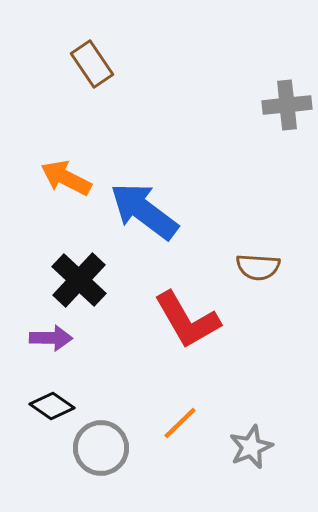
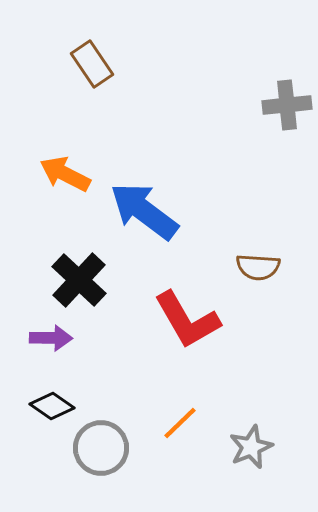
orange arrow: moved 1 px left, 4 px up
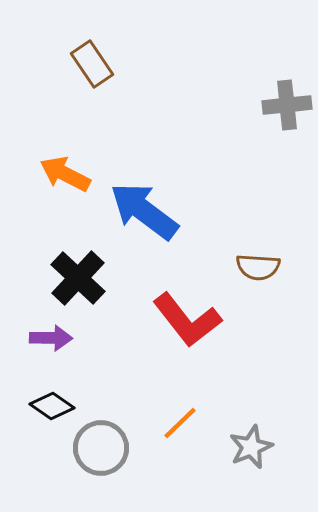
black cross: moved 1 px left, 2 px up
red L-shape: rotated 8 degrees counterclockwise
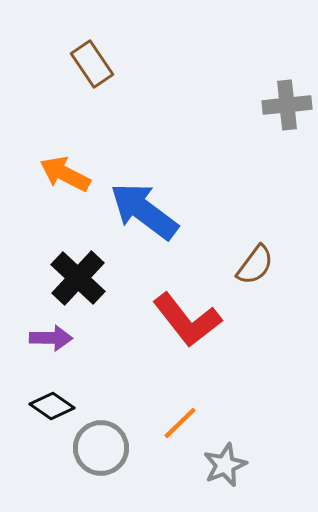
brown semicircle: moved 3 px left, 2 px up; rotated 57 degrees counterclockwise
gray star: moved 26 px left, 18 px down
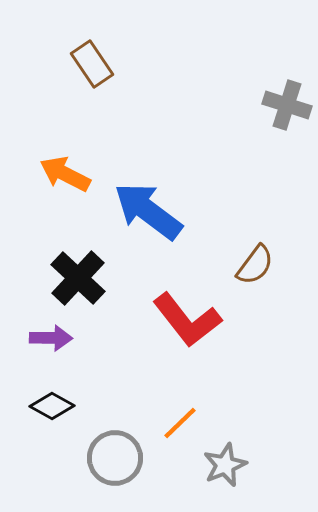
gray cross: rotated 24 degrees clockwise
blue arrow: moved 4 px right
black diamond: rotated 6 degrees counterclockwise
gray circle: moved 14 px right, 10 px down
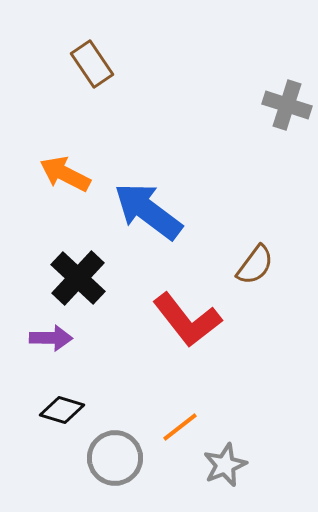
black diamond: moved 10 px right, 4 px down; rotated 12 degrees counterclockwise
orange line: moved 4 px down; rotated 6 degrees clockwise
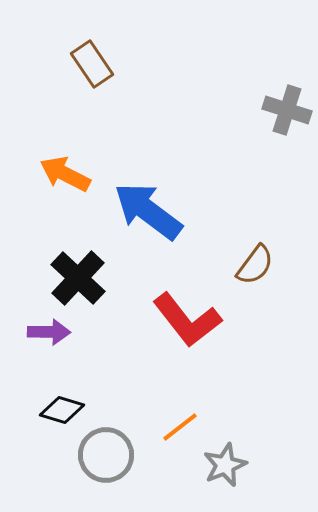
gray cross: moved 5 px down
purple arrow: moved 2 px left, 6 px up
gray circle: moved 9 px left, 3 px up
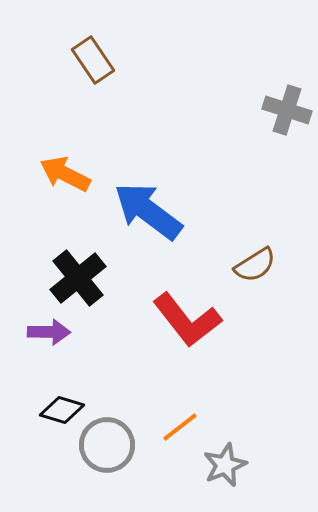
brown rectangle: moved 1 px right, 4 px up
brown semicircle: rotated 21 degrees clockwise
black cross: rotated 8 degrees clockwise
gray circle: moved 1 px right, 10 px up
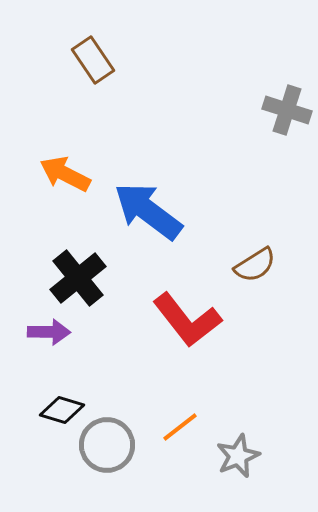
gray star: moved 13 px right, 9 px up
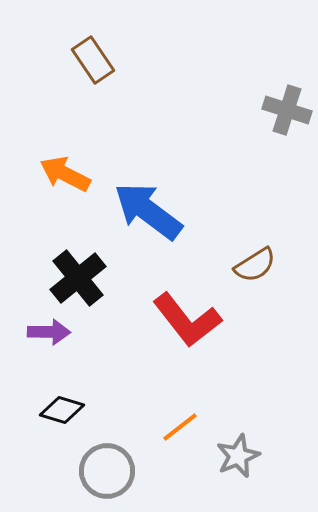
gray circle: moved 26 px down
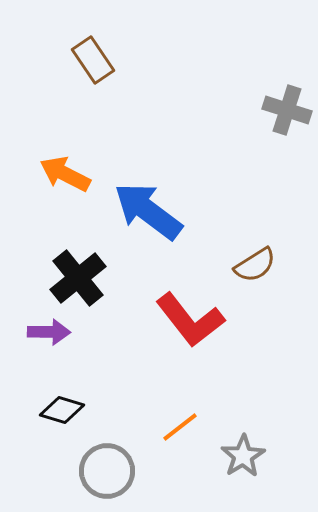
red L-shape: moved 3 px right
gray star: moved 5 px right; rotated 9 degrees counterclockwise
